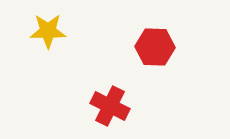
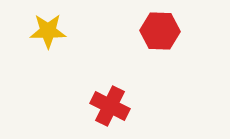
red hexagon: moved 5 px right, 16 px up
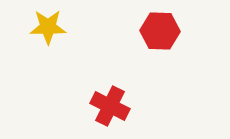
yellow star: moved 4 px up
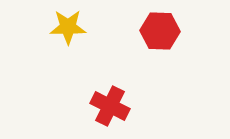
yellow star: moved 20 px right
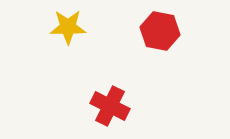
red hexagon: rotated 9 degrees clockwise
